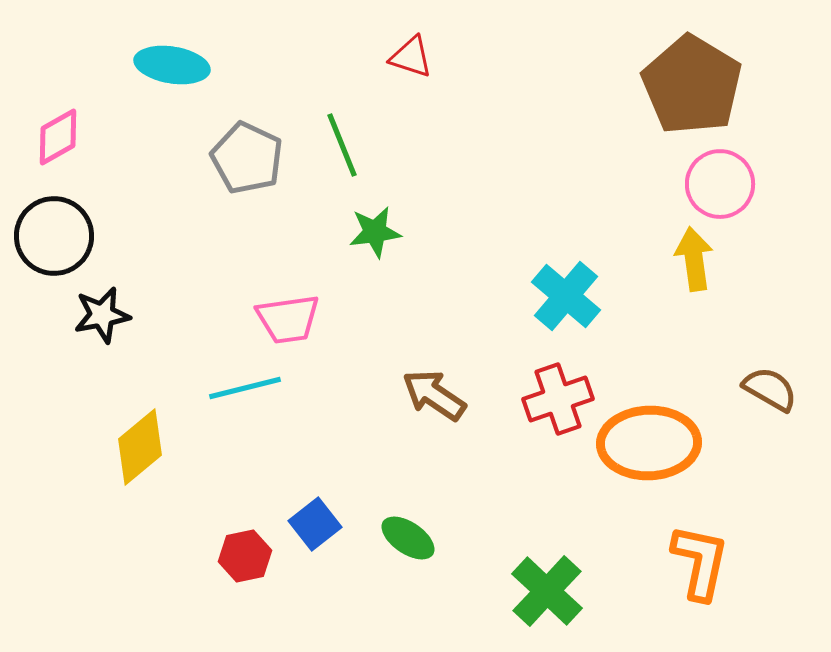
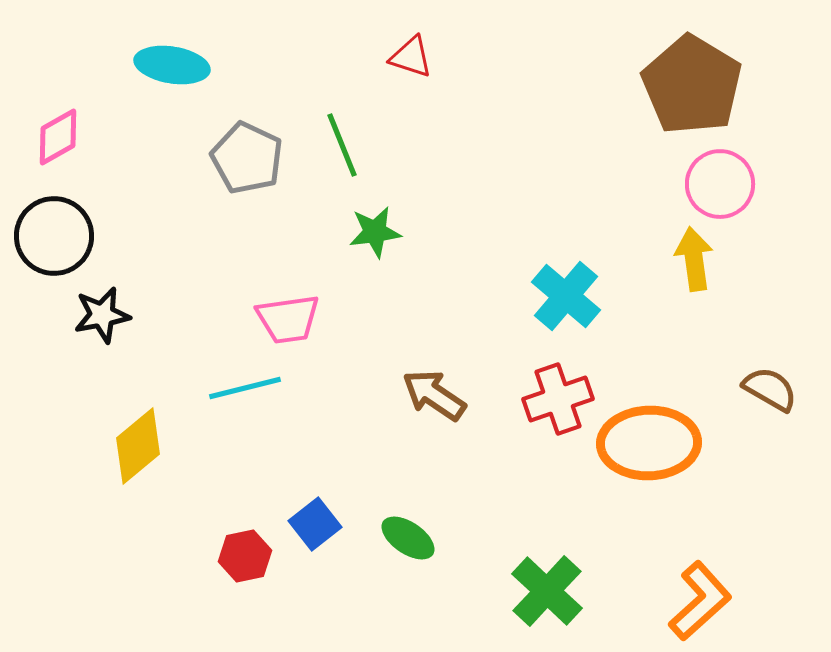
yellow diamond: moved 2 px left, 1 px up
orange L-shape: moved 39 px down; rotated 36 degrees clockwise
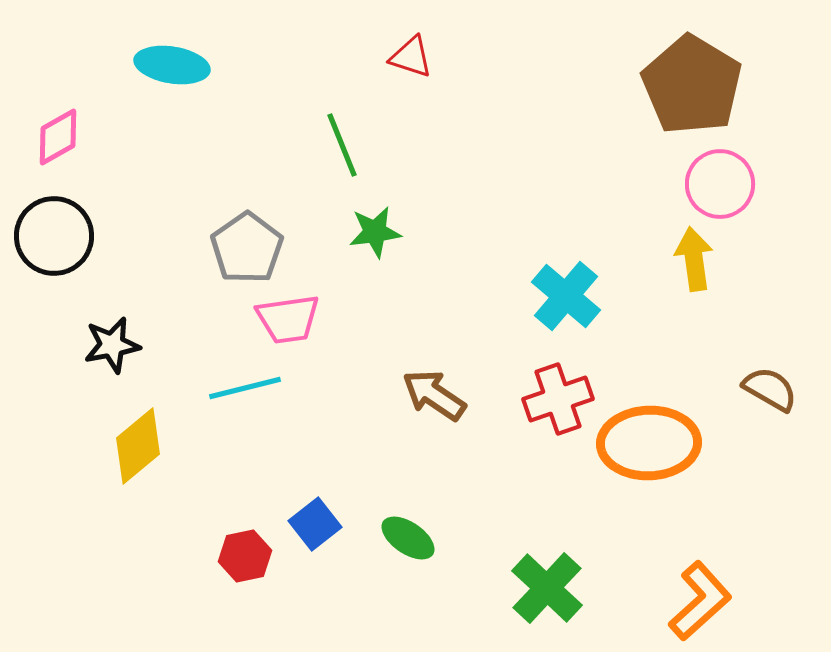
gray pentagon: moved 90 px down; rotated 12 degrees clockwise
black star: moved 10 px right, 30 px down
green cross: moved 3 px up
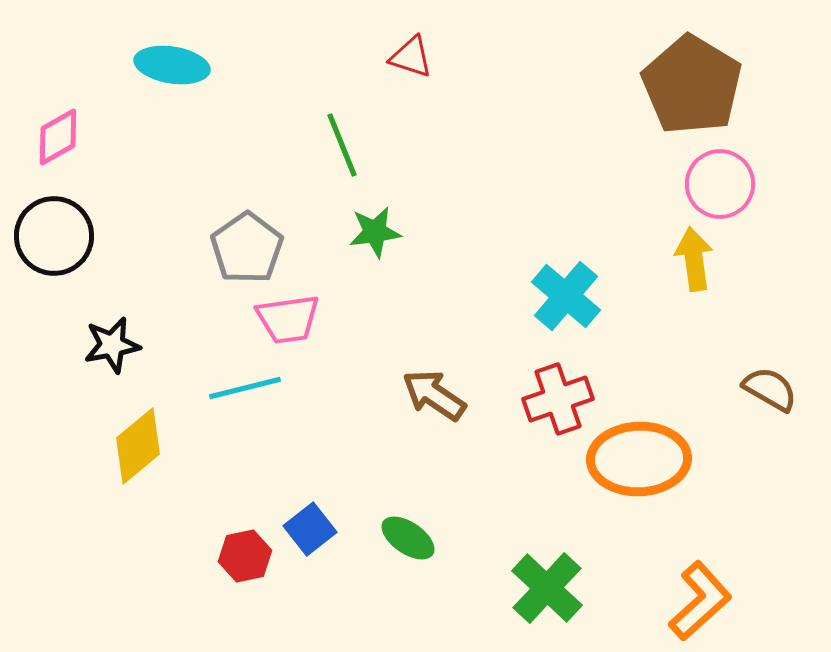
orange ellipse: moved 10 px left, 16 px down
blue square: moved 5 px left, 5 px down
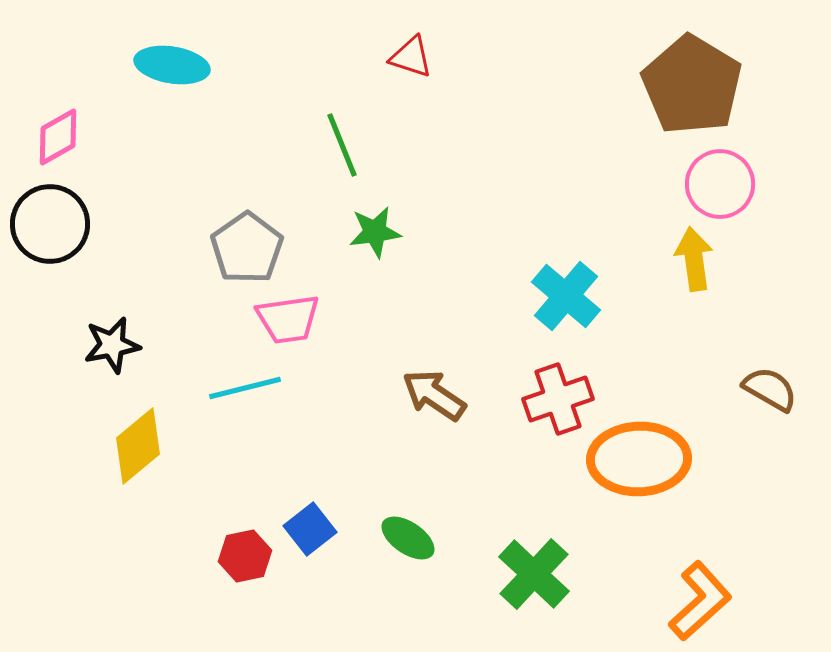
black circle: moved 4 px left, 12 px up
green cross: moved 13 px left, 14 px up
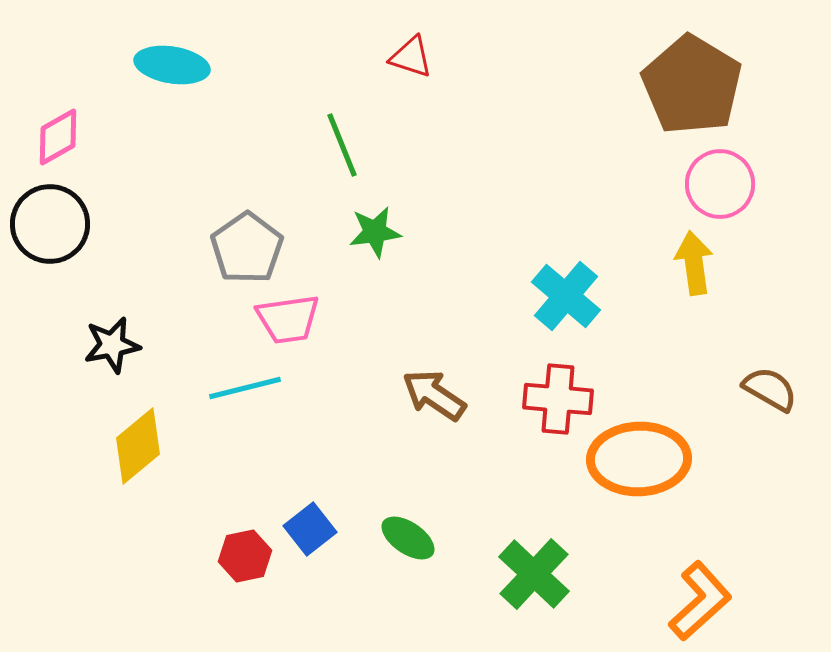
yellow arrow: moved 4 px down
red cross: rotated 24 degrees clockwise
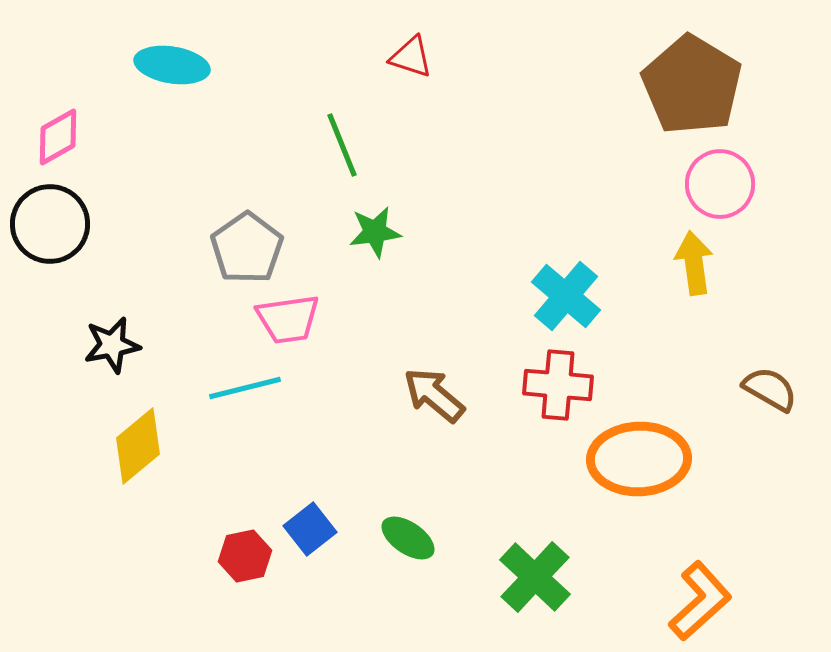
brown arrow: rotated 6 degrees clockwise
red cross: moved 14 px up
green cross: moved 1 px right, 3 px down
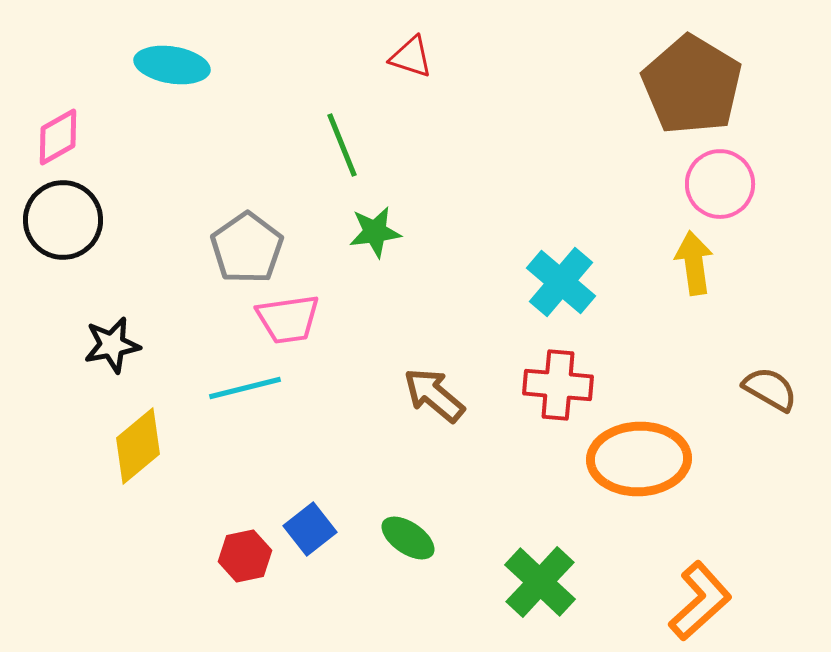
black circle: moved 13 px right, 4 px up
cyan cross: moved 5 px left, 14 px up
green cross: moved 5 px right, 5 px down
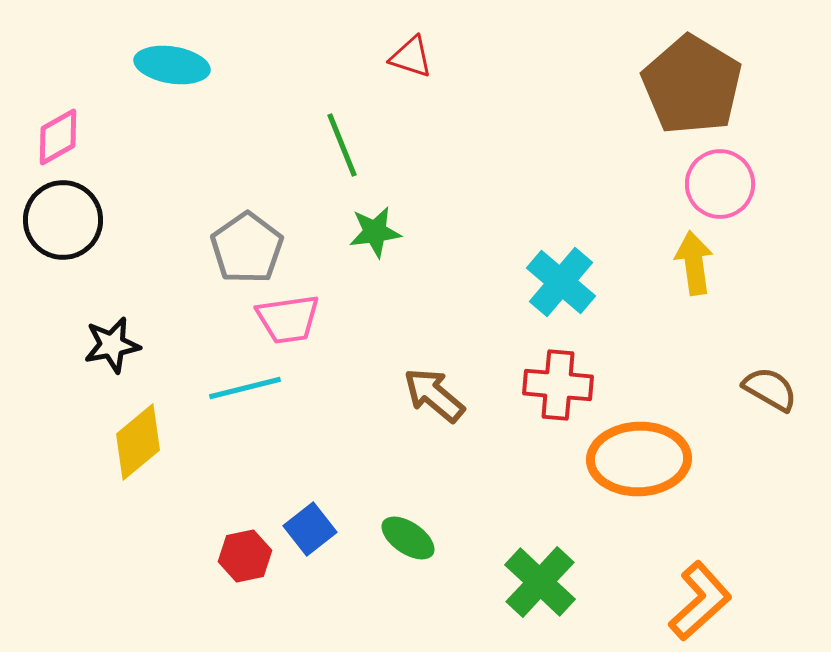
yellow diamond: moved 4 px up
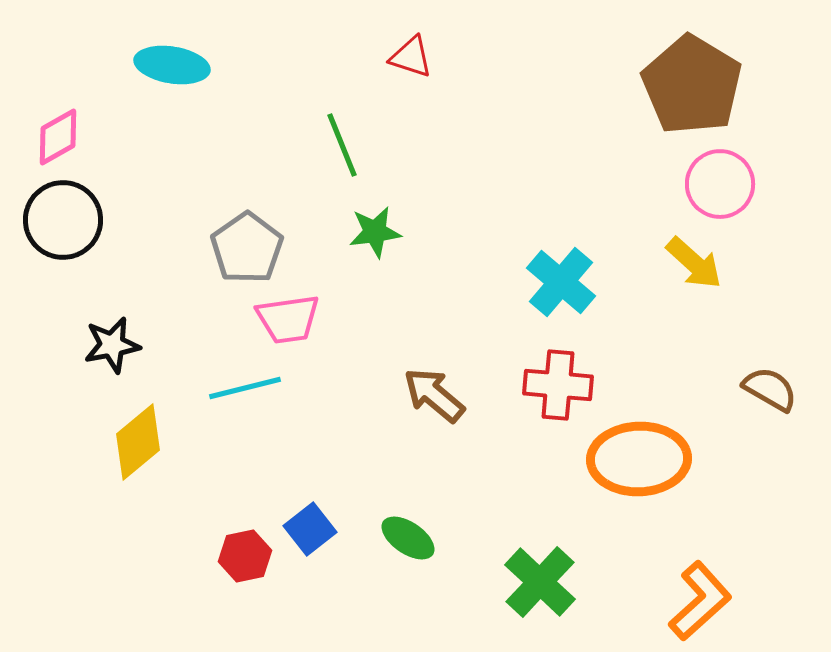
yellow arrow: rotated 140 degrees clockwise
